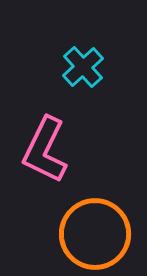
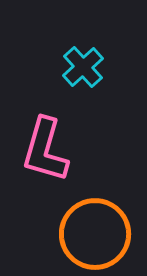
pink L-shape: rotated 10 degrees counterclockwise
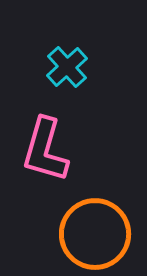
cyan cross: moved 16 px left
